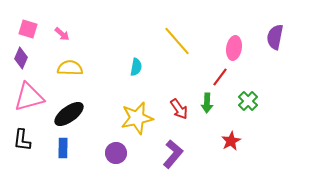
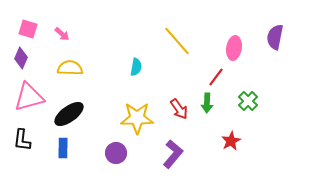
red line: moved 4 px left
yellow star: rotated 12 degrees clockwise
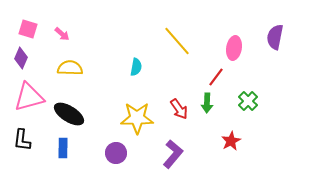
black ellipse: rotated 68 degrees clockwise
